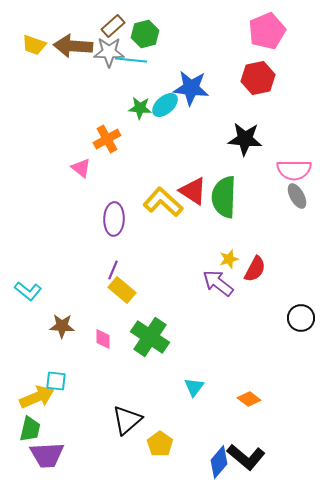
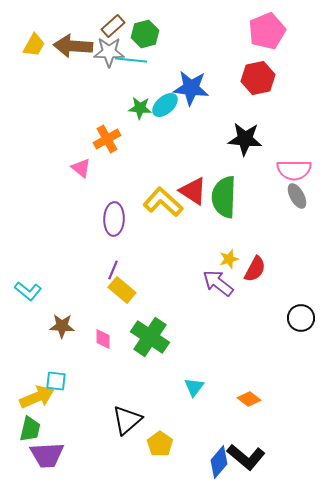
yellow trapezoid: rotated 80 degrees counterclockwise
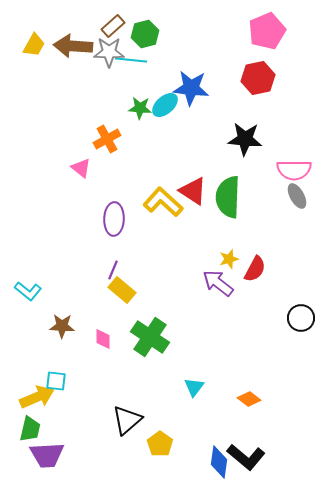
green semicircle: moved 4 px right
blue diamond: rotated 32 degrees counterclockwise
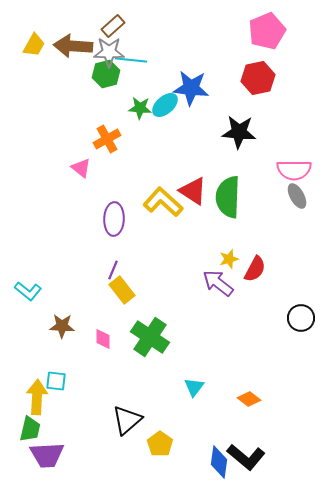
green hexagon: moved 39 px left, 40 px down
black star: moved 6 px left, 7 px up
yellow rectangle: rotated 12 degrees clockwise
yellow arrow: rotated 64 degrees counterclockwise
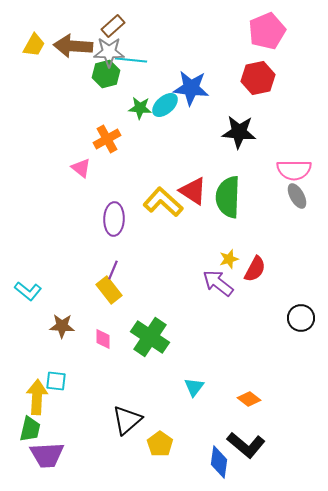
yellow rectangle: moved 13 px left
black L-shape: moved 12 px up
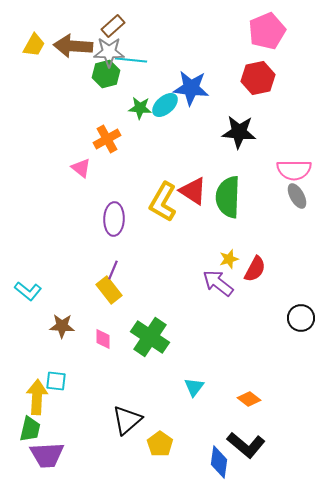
yellow L-shape: rotated 102 degrees counterclockwise
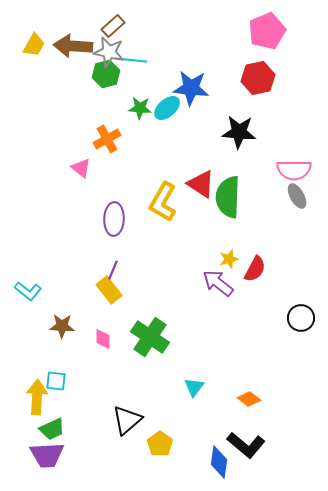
gray star: rotated 12 degrees clockwise
cyan ellipse: moved 2 px right, 3 px down
red triangle: moved 8 px right, 7 px up
green trapezoid: moved 22 px right; rotated 52 degrees clockwise
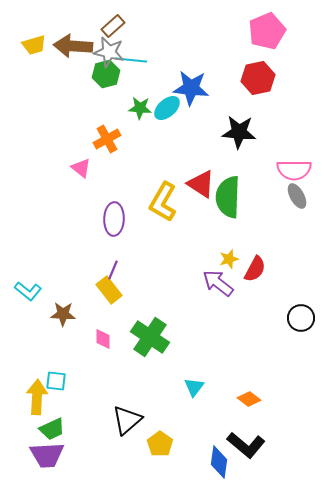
yellow trapezoid: rotated 45 degrees clockwise
brown star: moved 1 px right, 12 px up
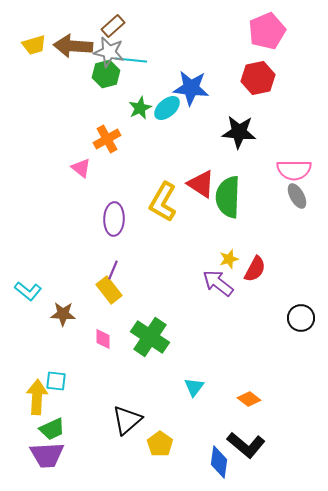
green star: rotated 30 degrees counterclockwise
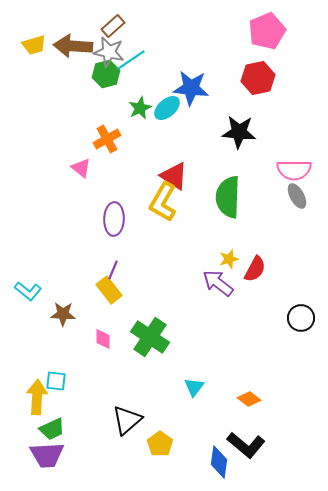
cyan line: rotated 40 degrees counterclockwise
red triangle: moved 27 px left, 8 px up
